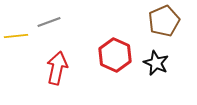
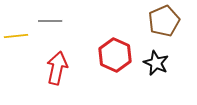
gray line: moved 1 px right, 1 px up; rotated 20 degrees clockwise
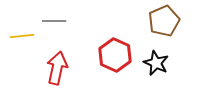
gray line: moved 4 px right
yellow line: moved 6 px right
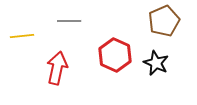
gray line: moved 15 px right
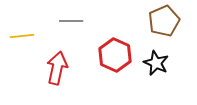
gray line: moved 2 px right
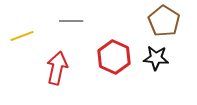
brown pentagon: rotated 16 degrees counterclockwise
yellow line: rotated 15 degrees counterclockwise
red hexagon: moved 1 px left, 2 px down
black star: moved 5 px up; rotated 20 degrees counterclockwise
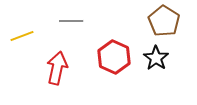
black star: rotated 30 degrees clockwise
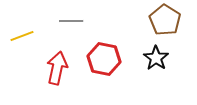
brown pentagon: moved 1 px right, 1 px up
red hexagon: moved 10 px left, 2 px down; rotated 12 degrees counterclockwise
